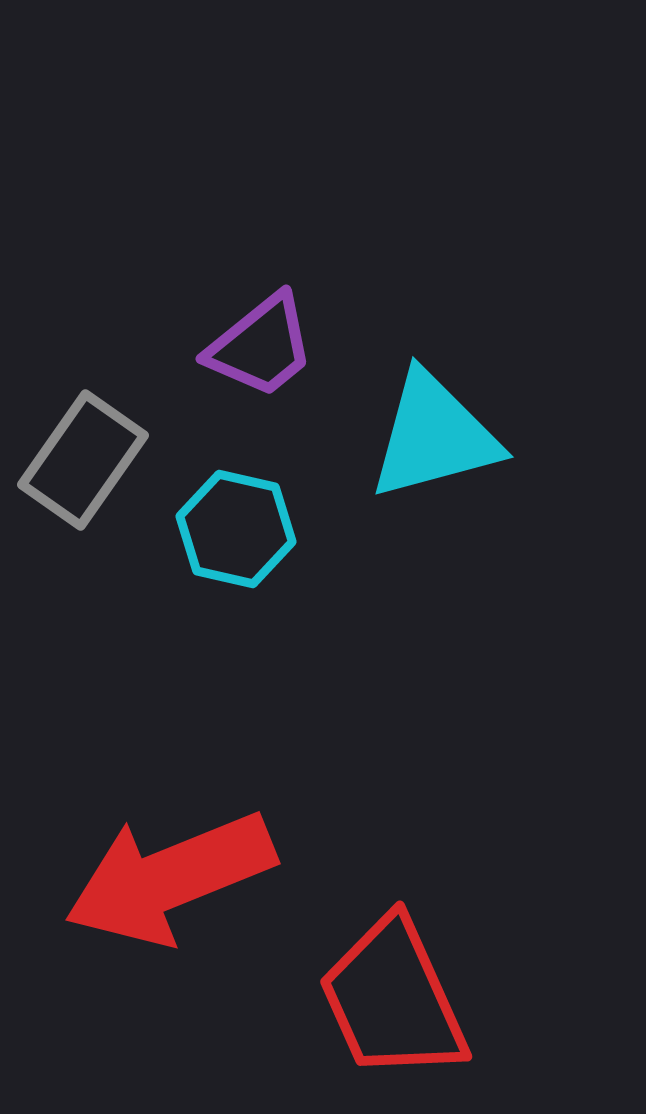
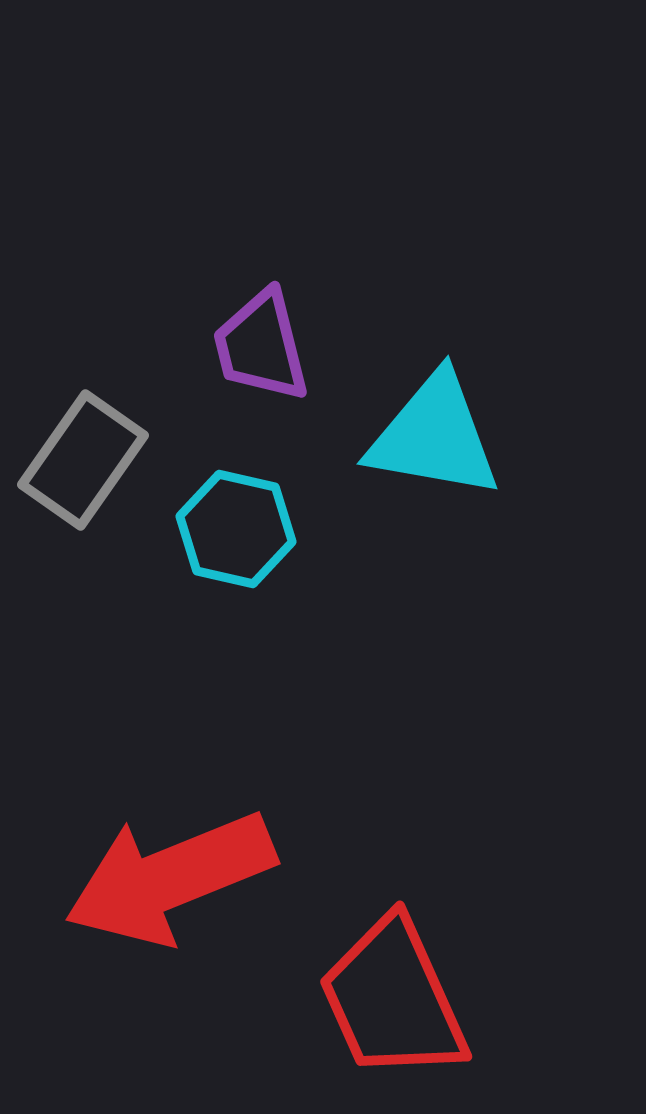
purple trapezoid: rotated 115 degrees clockwise
cyan triangle: rotated 25 degrees clockwise
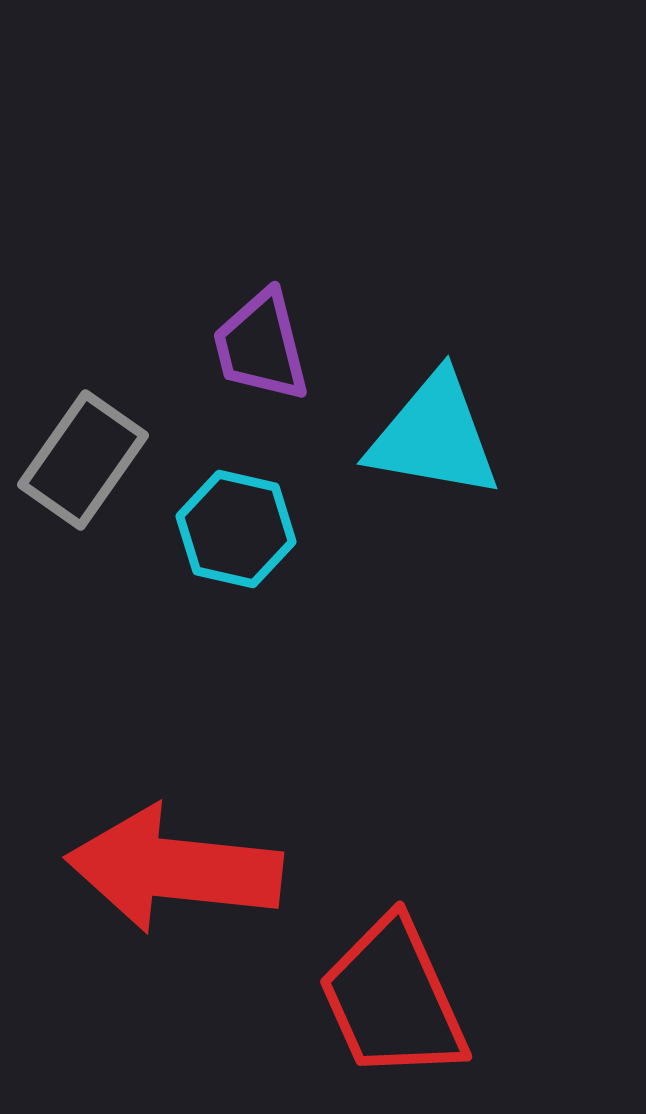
red arrow: moved 4 px right, 9 px up; rotated 28 degrees clockwise
